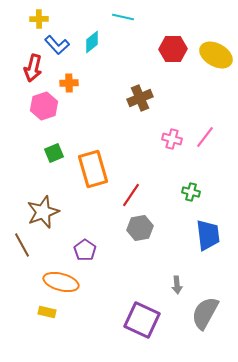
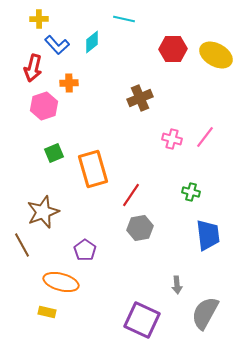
cyan line: moved 1 px right, 2 px down
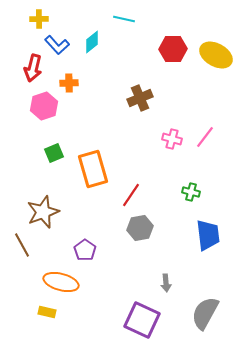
gray arrow: moved 11 px left, 2 px up
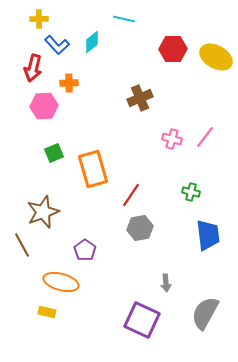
yellow ellipse: moved 2 px down
pink hexagon: rotated 16 degrees clockwise
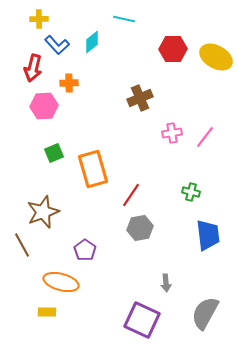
pink cross: moved 6 px up; rotated 24 degrees counterclockwise
yellow rectangle: rotated 12 degrees counterclockwise
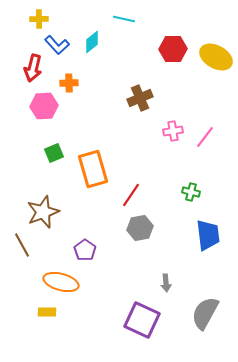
pink cross: moved 1 px right, 2 px up
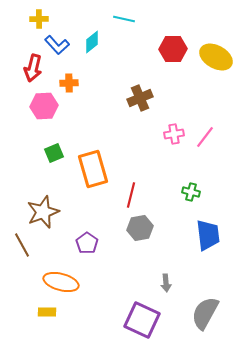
pink cross: moved 1 px right, 3 px down
red line: rotated 20 degrees counterclockwise
purple pentagon: moved 2 px right, 7 px up
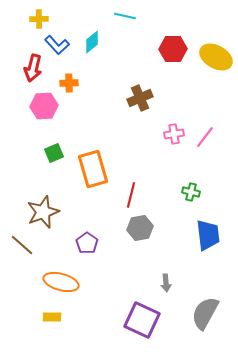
cyan line: moved 1 px right, 3 px up
brown line: rotated 20 degrees counterclockwise
yellow rectangle: moved 5 px right, 5 px down
